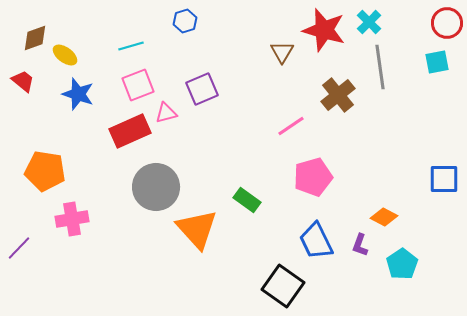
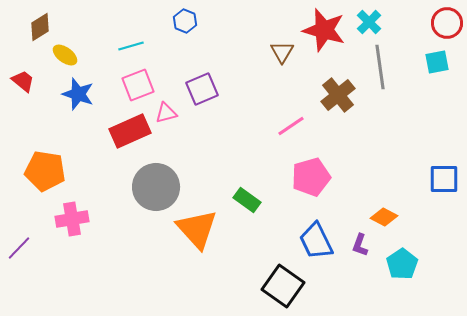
blue hexagon: rotated 20 degrees counterclockwise
brown diamond: moved 5 px right, 11 px up; rotated 12 degrees counterclockwise
pink pentagon: moved 2 px left
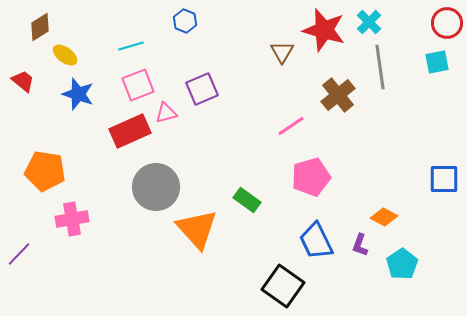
purple line: moved 6 px down
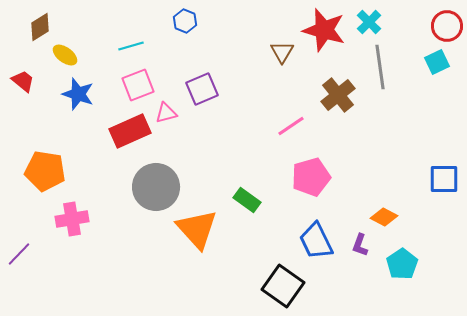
red circle: moved 3 px down
cyan square: rotated 15 degrees counterclockwise
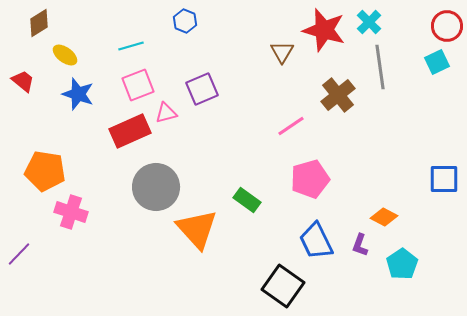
brown diamond: moved 1 px left, 4 px up
pink pentagon: moved 1 px left, 2 px down
pink cross: moved 1 px left, 7 px up; rotated 28 degrees clockwise
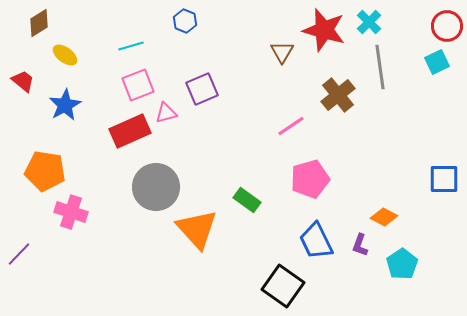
blue star: moved 13 px left, 11 px down; rotated 24 degrees clockwise
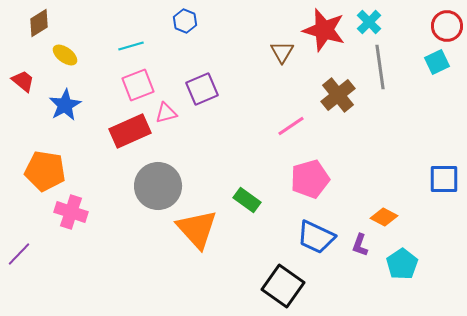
gray circle: moved 2 px right, 1 px up
blue trapezoid: moved 4 px up; rotated 39 degrees counterclockwise
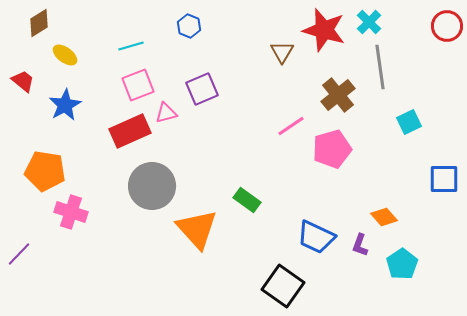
blue hexagon: moved 4 px right, 5 px down
cyan square: moved 28 px left, 60 px down
pink pentagon: moved 22 px right, 30 px up
gray circle: moved 6 px left
orange diamond: rotated 20 degrees clockwise
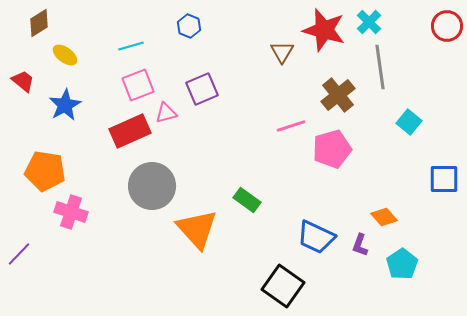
cyan square: rotated 25 degrees counterclockwise
pink line: rotated 16 degrees clockwise
